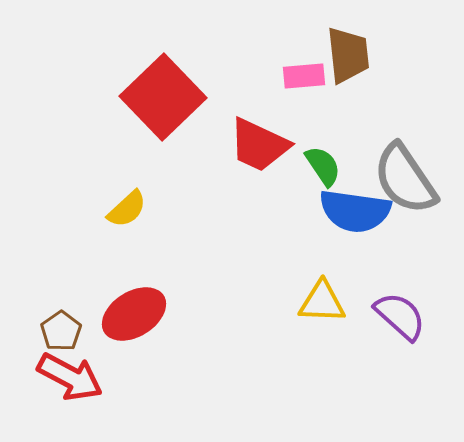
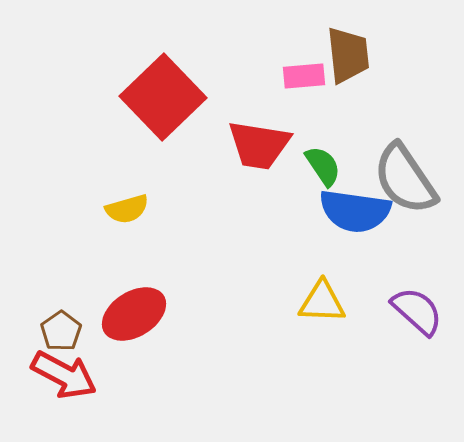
red trapezoid: rotated 16 degrees counterclockwise
yellow semicircle: rotated 27 degrees clockwise
purple semicircle: moved 17 px right, 5 px up
red arrow: moved 6 px left, 2 px up
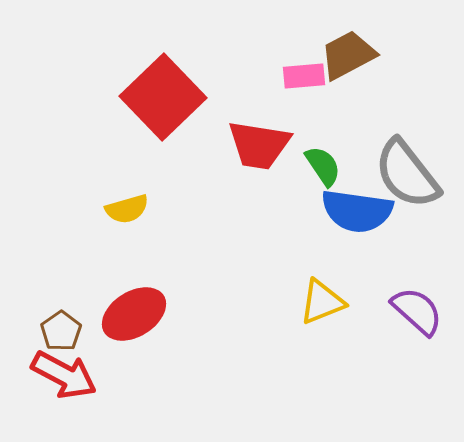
brown trapezoid: rotated 112 degrees counterclockwise
gray semicircle: moved 2 px right, 5 px up; rotated 4 degrees counterclockwise
blue semicircle: moved 2 px right
yellow triangle: rotated 24 degrees counterclockwise
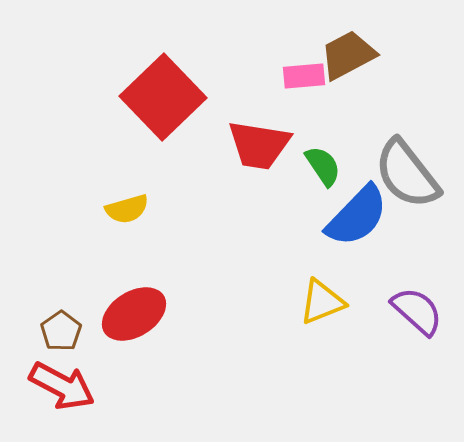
blue semicircle: moved 5 px down; rotated 54 degrees counterclockwise
red arrow: moved 2 px left, 11 px down
